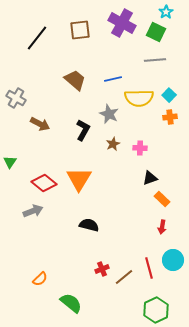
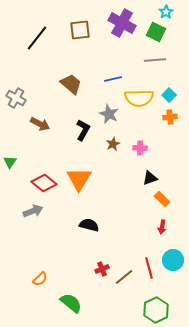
brown trapezoid: moved 4 px left, 4 px down
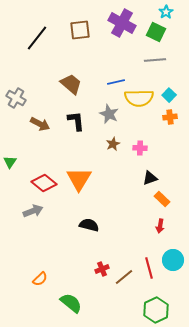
blue line: moved 3 px right, 3 px down
black L-shape: moved 7 px left, 9 px up; rotated 35 degrees counterclockwise
red arrow: moved 2 px left, 1 px up
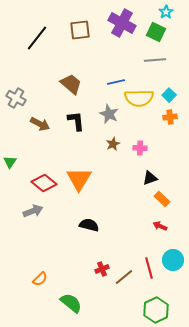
red arrow: rotated 104 degrees clockwise
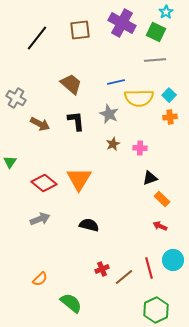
gray arrow: moved 7 px right, 8 px down
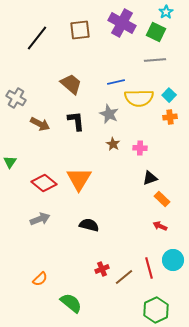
brown star: rotated 16 degrees counterclockwise
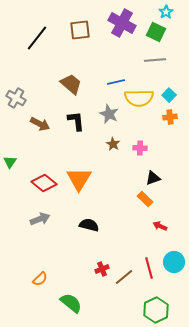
black triangle: moved 3 px right
orange rectangle: moved 17 px left
cyan circle: moved 1 px right, 2 px down
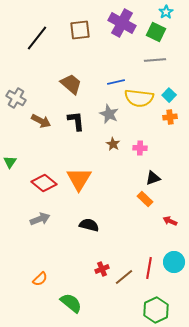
yellow semicircle: rotated 8 degrees clockwise
brown arrow: moved 1 px right, 3 px up
red arrow: moved 10 px right, 5 px up
red line: rotated 25 degrees clockwise
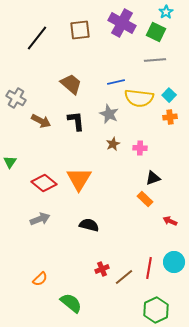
brown star: rotated 16 degrees clockwise
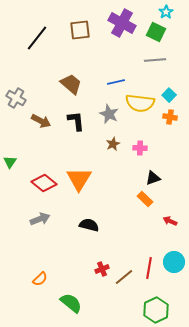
yellow semicircle: moved 1 px right, 5 px down
orange cross: rotated 16 degrees clockwise
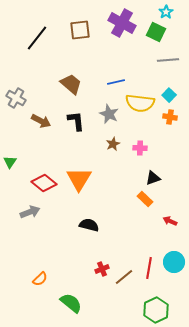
gray line: moved 13 px right
gray arrow: moved 10 px left, 7 px up
